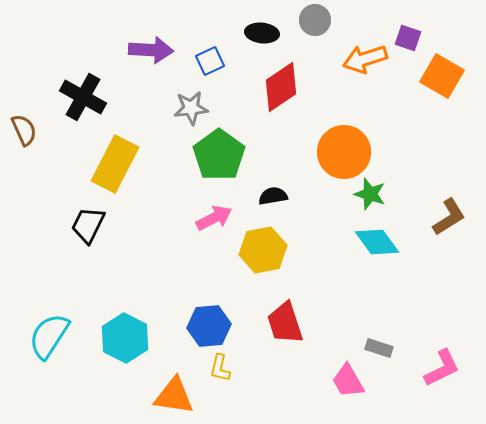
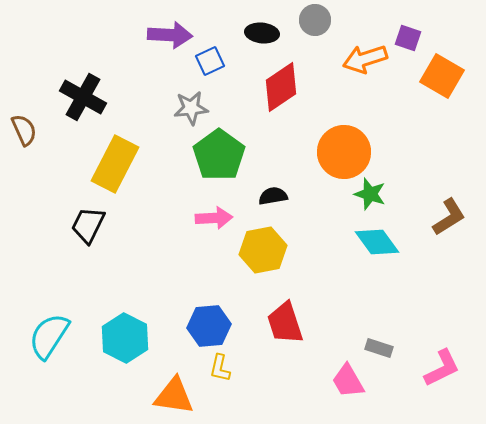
purple arrow: moved 19 px right, 15 px up
pink arrow: rotated 24 degrees clockwise
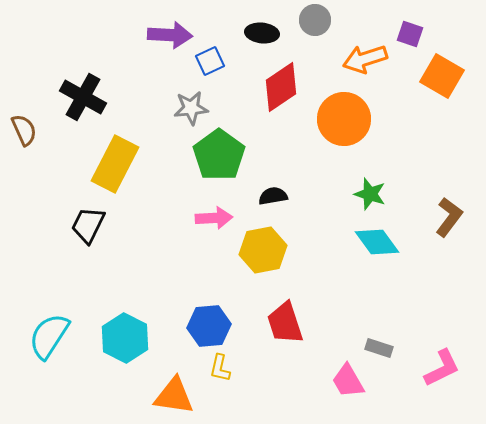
purple square: moved 2 px right, 4 px up
orange circle: moved 33 px up
brown L-shape: rotated 21 degrees counterclockwise
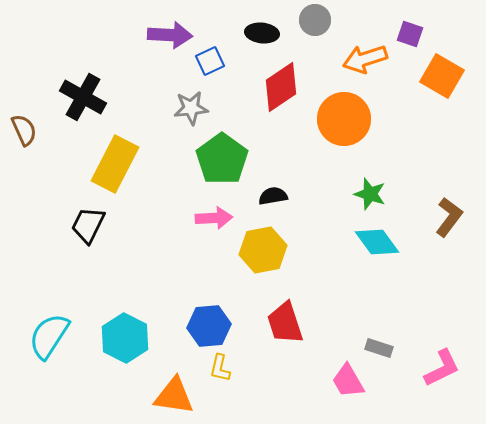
green pentagon: moved 3 px right, 4 px down
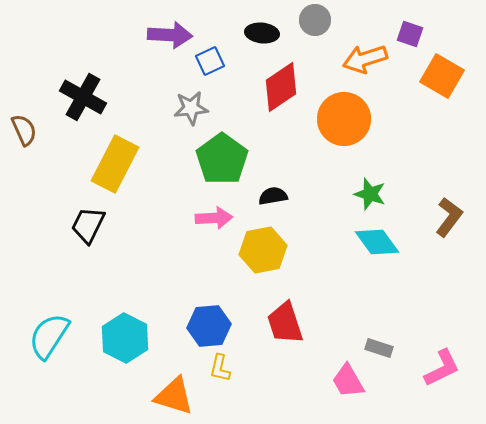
orange triangle: rotated 9 degrees clockwise
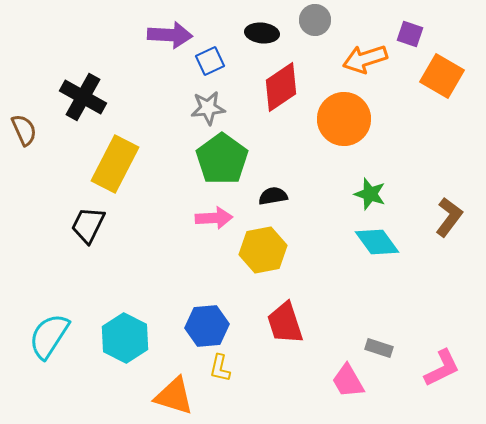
gray star: moved 17 px right
blue hexagon: moved 2 px left
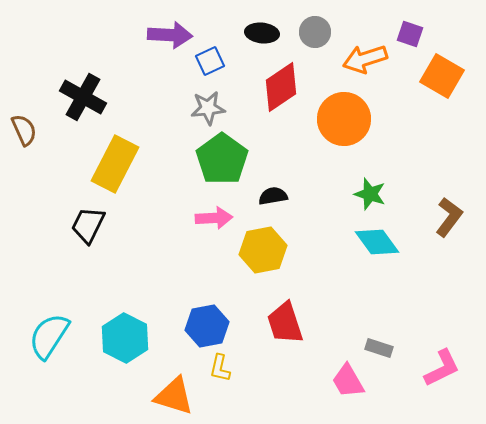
gray circle: moved 12 px down
blue hexagon: rotated 6 degrees counterclockwise
